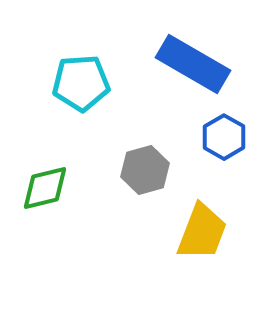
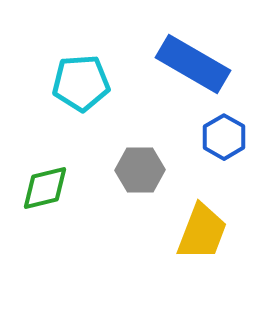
gray hexagon: moved 5 px left; rotated 15 degrees clockwise
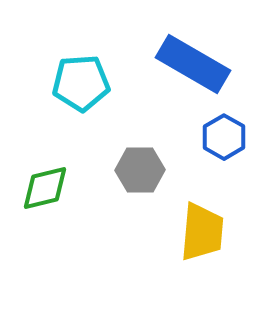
yellow trapezoid: rotated 16 degrees counterclockwise
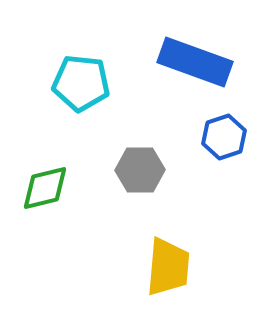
blue rectangle: moved 2 px right, 2 px up; rotated 10 degrees counterclockwise
cyan pentagon: rotated 10 degrees clockwise
blue hexagon: rotated 12 degrees clockwise
yellow trapezoid: moved 34 px left, 35 px down
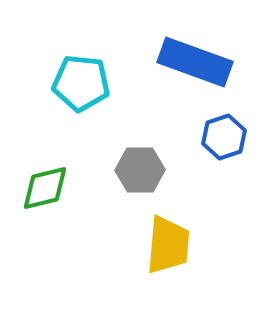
yellow trapezoid: moved 22 px up
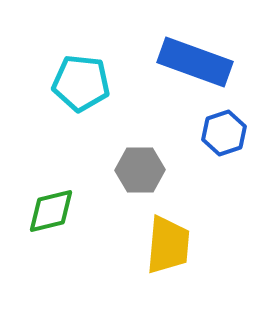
blue hexagon: moved 4 px up
green diamond: moved 6 px right, 23 px down
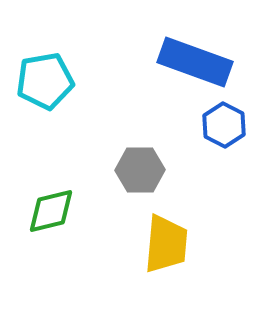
cyan pentagon: moved 36 px left, 2 px up; rotated 16 degrees counterclockwise
blue hexagon: moved 8 px up; rotated 15 degrees counterclockwise
yellow trapezoid: moved 2 px left, 1 px up
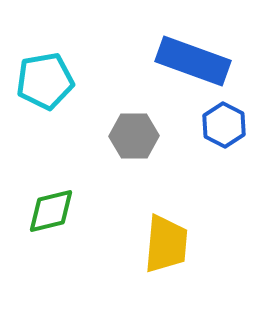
blue rectangle: moved 2 px left, 1 px up
gray hexagon: moved 6 px left, 34 px up
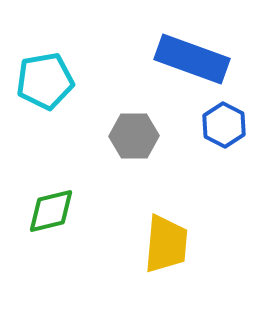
blue rectangle: moved 1 px left, 2 px up
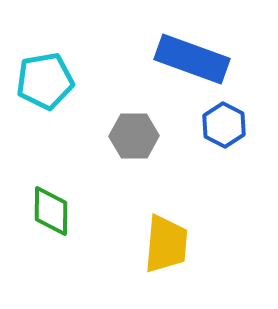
green diamond: rotated 76 degrees counterclockwise
